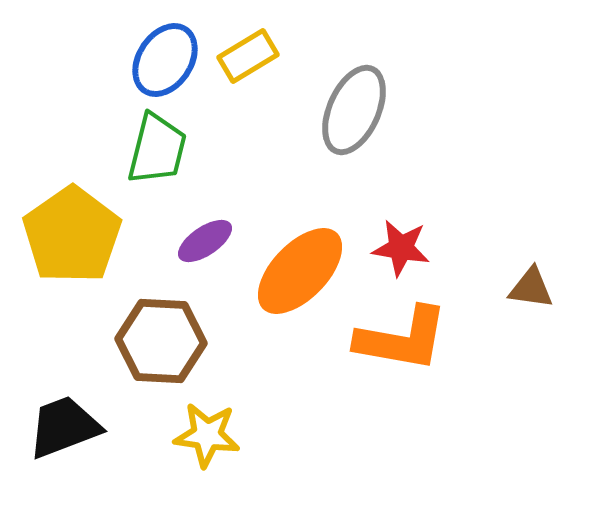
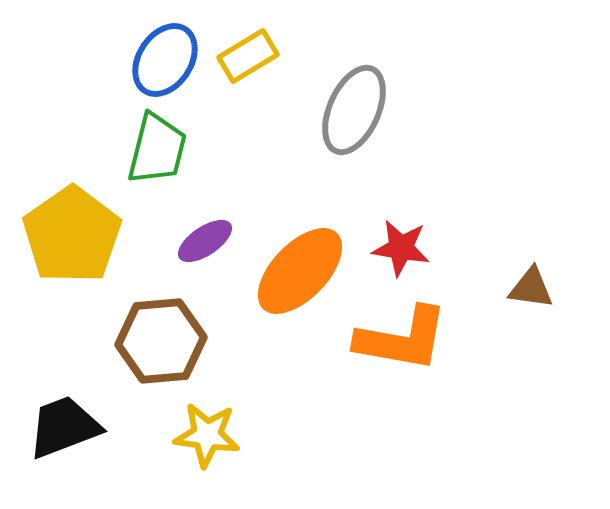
brown hexagon: rotated 8 degrees counterclockwise
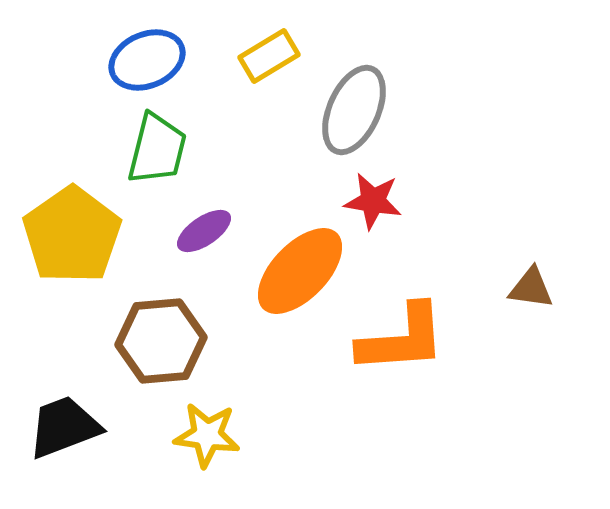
yellow rectangle: moved 21 px right
blue ellipse: moved 18 px left; rotated 34 degrees clockwise
purple ellipse: moved 1 px left, 10 px up
red star: moved 28 px left, 47 px up
orange L-shape: rotated 14 degrees counterclockwise
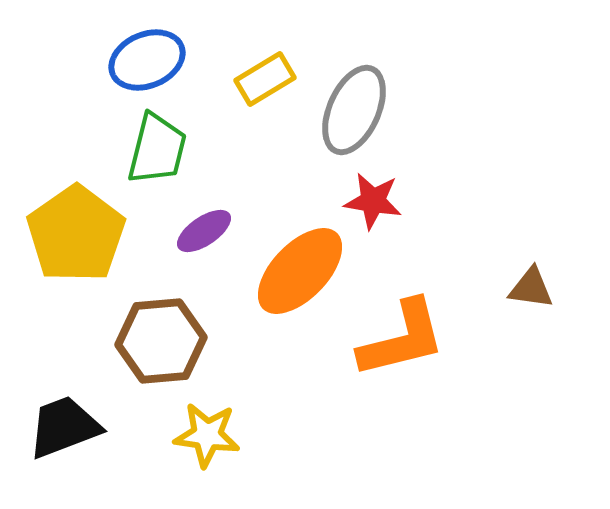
yellow rectangle: moved 4 px left, 23 px down
yellow pentagon: moved 4 px right, 1 px up
orange L-shape: rotated 10 degrees counterclockwise
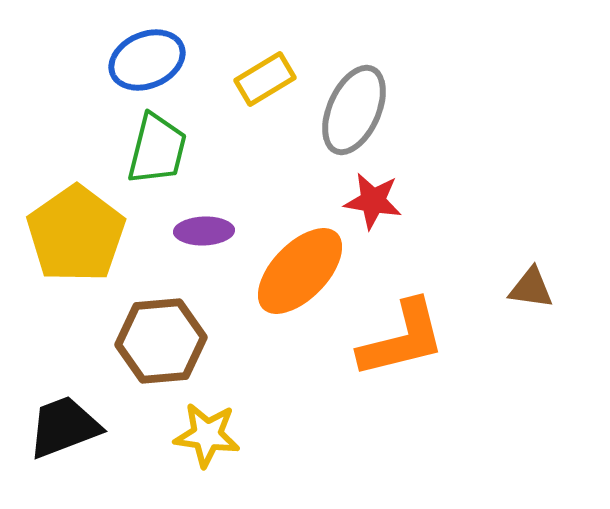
purple ellipse: rotated 32 degrees clockwise
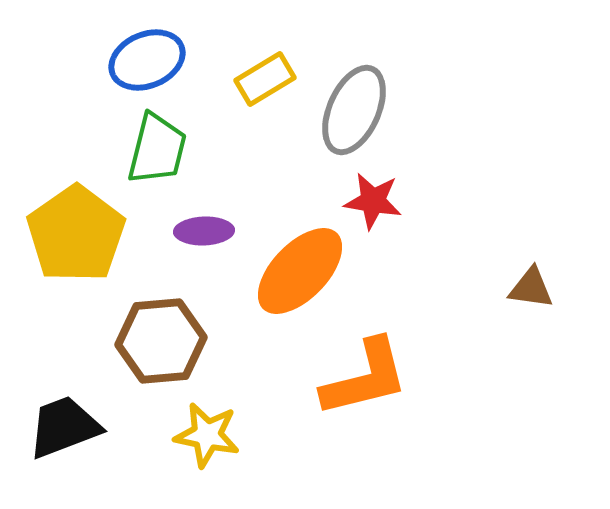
orange L-shape: moved 37 px left, 39 px down
yellow star: rotated 4 degrees clockwise
